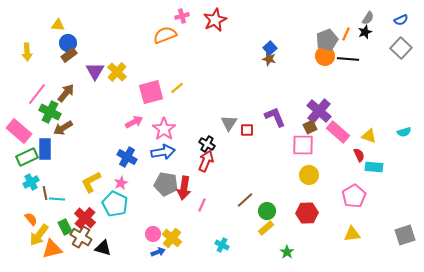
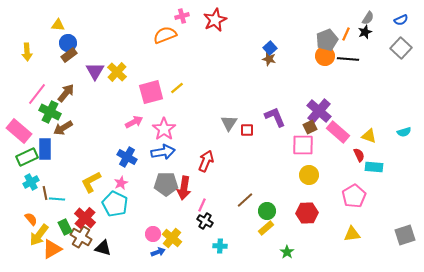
black cross at (207, 144): moved 2 px left, 77 px down
gray pentagon at (166, 184): rotated 10 degrees counterclockwise
cyan cross at (222, 245): moved 2 px left, 1 px down; rotated 24 degrees counterclockwise
orange triangle at (52, 249): rotated 15 degrees counterclockwise
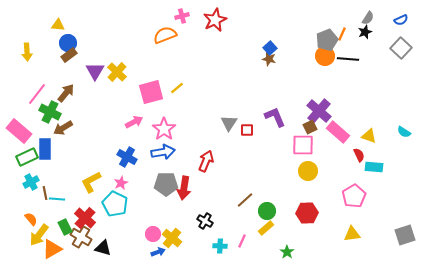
orange line at (346, 34): moved 4 px left
cyan semicircle at (404, 132): rotated 48 degrees clockwise
yellow circle at (309, 175): moved 1 px left, 4 px up
pink line at (202, 205): moved 40 px right, 36 px down
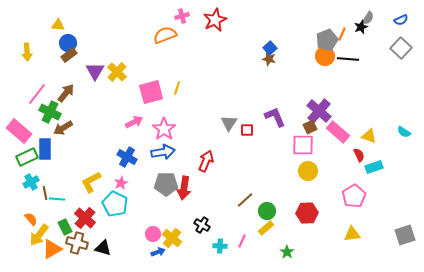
black star at (365, 32): moved 4 px left, 5 px up
yellow line at (177, 88): rotated 32 degrees counterclockwise
cyan rectangle at (374, 167): rotated 24 degrees counterclockwise
black cross at (205, 221): moved 3 px left, 4 px down
brown cross at (81, 237): moved 4 px left, 6 px down; rotated 15 degrees counterclockwise
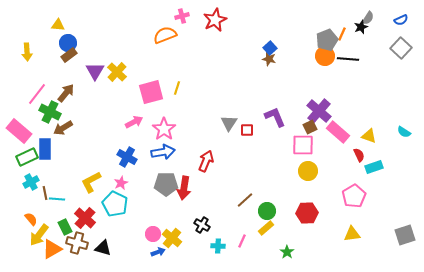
cyan cross at (220, 246): moved 2 px left
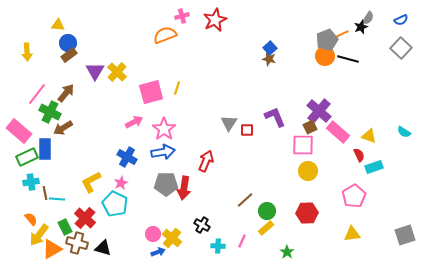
orange line at (342, 34): rotated 40 degrees clockwise
black line at (348, 59): rotated 10 degrees clockwise
cyan cross at (31, 182): rotated 21 degrees clockwise
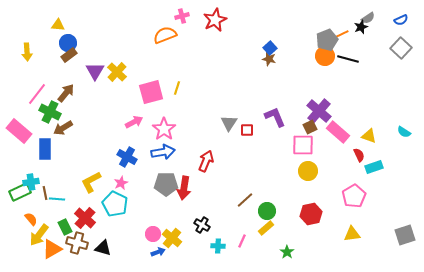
gray semicircle at (368, 18): rotated 24 degrees clockwise
green rectangle at (27, 157): moved 7 px left, 35 px down
red hexagon at (307, 213): moved 4 px right, 1 px down; rotated 10 degrees counterclockwise
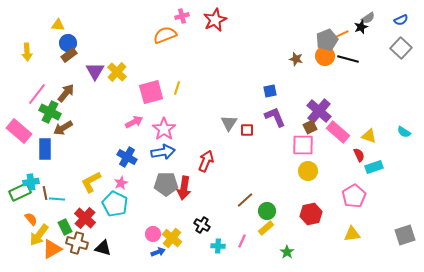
blue square at (270, 48): moved 43 px down; rotated 32 degrees clockwise
brown star at (269, 59): moved 27 px right
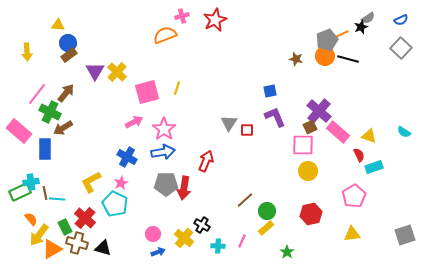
pink square at (151, 92): moved 4 px left
yellow cross at (172, 238): moved 12 px right
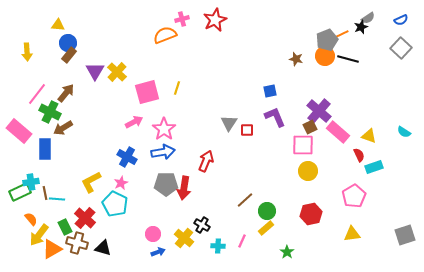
pink cross at (182, 16): moved 3 px down
brown rectangle at (69, 55): rotated 14 degrees counterclockwise
